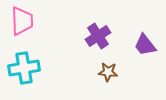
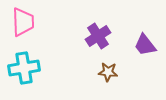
pink trapezoid: moved 1 px right, 1 px down
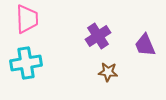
pink trapezoid: moved 4 px right, 3 px up
purple trapezoid: rotated 15 degrees clockwise
cyan cross: moved 2 px right, 5 px up
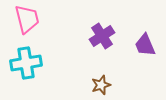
pink trapezoid: rotated 12 degrees counterclockwise
purple cross: moved 4 px right
brown star: moved 7 px left, 13 px down; rotated 24 degrees counterclockwise
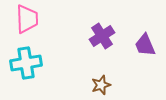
pink trapezoid: rotated 12 degrees clockwise
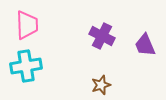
pink trapezoid: moved 6 px down
purple cross: rotated 30 degrees counterclockwise
cyan cross: moved 3 px down
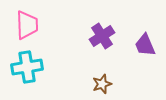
purple cross: rotated 30 degrees clockwise
cyan cross: moved 1 px right, 1 px down
brown star: moved 1 px right, 1 px up
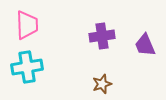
purple cross: rotated 25 degrees clockwise
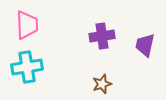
purple trapezoid: rotated 35 degrees clockwise
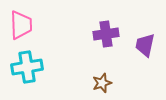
pink trapezoid: moved 6 px left
purple cross: moved 4 px right, 2 px up
brown star: moved 1 px up
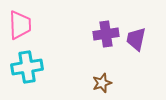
pink trapezoid: moved 1 px left
purple trapezoid: moved 9 px left, 6 px up
